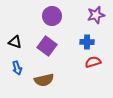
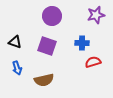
blue cross: moved 5 px left, 1 px down
purple square: rotated 18 degrees counterclockwise
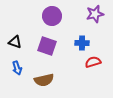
purple star: moved 1 px left, 1 px up
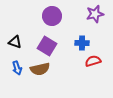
purple square: rotated 12 degrees clockwise
red semicircle: moved 1 px up
brown semicircle: moved 4 px left, 11 px up
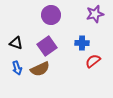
purple circle: moved 1 px left, 1 px up
black triangle: moved 1 px right, 1 px down
purple square: rotated 24 degrees clockwise
red semicircle: rotated 21 degrees counterclockwise
brown semicircle: rotated 12 degrees counterclockwise
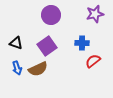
brown semicircle: moved 2 px left
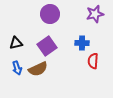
purple circle: moved 1 px left, 1 px up
black triangle: rotated 32 degrees counterclockwise
red semicircle: rotated 49 degrees counterclockwise
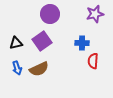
purple square: moved 5 px left, 5 px up
brown semicircle: moved 1 px right
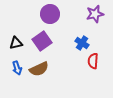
blue cross: rotated 32 degrees clockwise
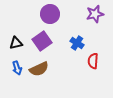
blue cross: moved 5 px left
